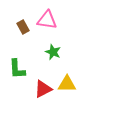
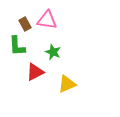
brown rectangle: moved 2 px right, 3 px up
green L-shape: moved 23 px up
yellow triangle: rotated 24 degrees counterclockwise
red triangle: moved 8 px left, 17 px up
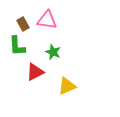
brown rectangle: moved 2 px left
yellow triangle: moved 2 px down
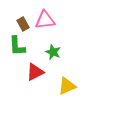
pink triangle: moved 2 px left; rotated 15 degrees counterclockwise
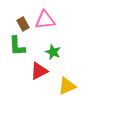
red triangle: moved 4 px right, 1 px up
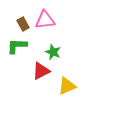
green L-shape: rotated 95 degrees clockwise
red triangle: moved 2 px right
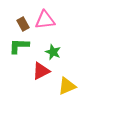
green L-shape: moved 2 px right
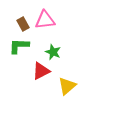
yellow triangle: rotated 18 degrees counterclockwise
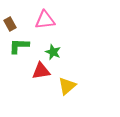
brown rectangle: moved 13 px left
red triangle: rotated 18 degrees clockwise
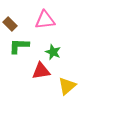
brown rectangle: rotated 16 degrees counterclockwise
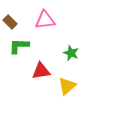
brown rectangle: moved 2 px up
green star: moved 18 px right, 1 px down
